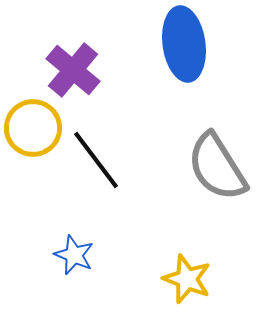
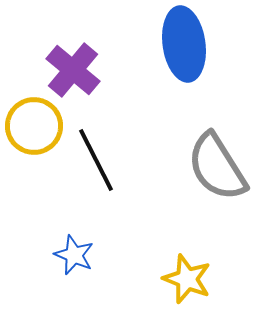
yellow circle: moved 1 px right, 2 px up
black line: rotated 10 degrees clockwise
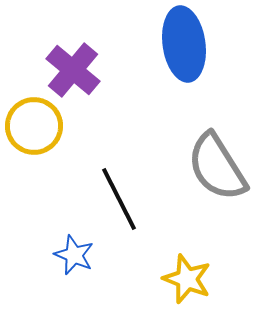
black line: moved 23 px right, 39 px down
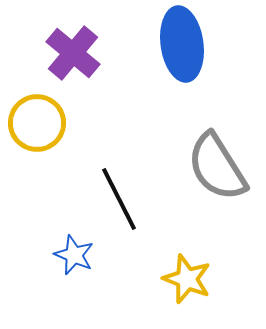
blue ellipse: moved 2 px left
purple cross: moved 17 px up
yellow circle: moved 3 px right, 3 px up
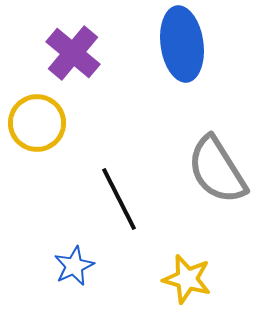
gray semicircle: moved 3 px down
blue star: moved 11 px down; rotated 24 degrees clockwise
yellow star: rotated 6 degrees counterclockwise
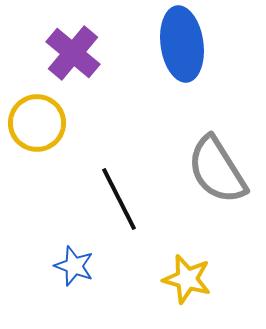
blue star: rotated 27 degrees counterclockwise
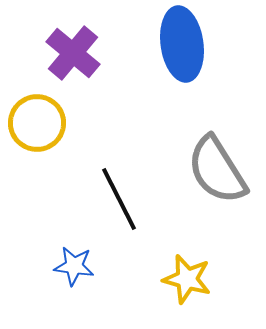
blue star: rotated 12 degrees counterclockwise
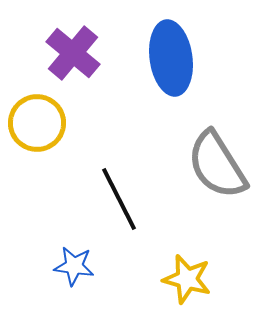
blue ellipse: moved 11 px left, 14 px down
gray semicircle: moved 5 px up
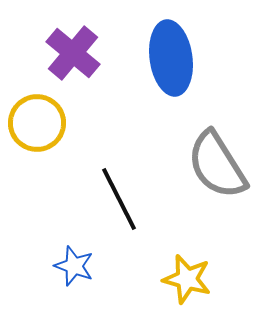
blue star: rotated 12 degrees clockwise
